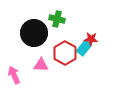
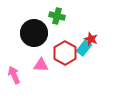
green cross: moved 3 px up
red star: rotated 16 degrees clockwise
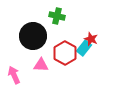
black circle: moved 1 px left, 3 px down
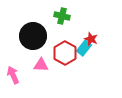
green cross: moved 5 px right
pink arrow: moved 1 px left
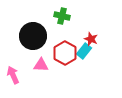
cyan rectangle: moved 3 px down
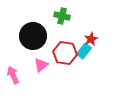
red star: rotated 24 degrees clockwise
red hexagon: rotated 20 degrees counterclockwise
pink triangle: rotated 42 degrees counterclockwise
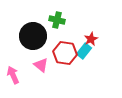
green cross: moved 5 px left, 4 px down
pink triangle: rotated 42 degrees counterclockwise
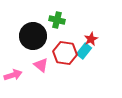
pink arrow: rotated 96 degrees clockwise
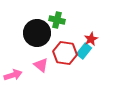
black circle: moved 4 px right, 3 px up
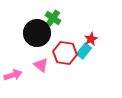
green cross: moved 4 px left, 2 px up; rotated 21 degrees clockwise
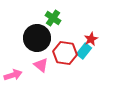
black circle: moved 5 px down
